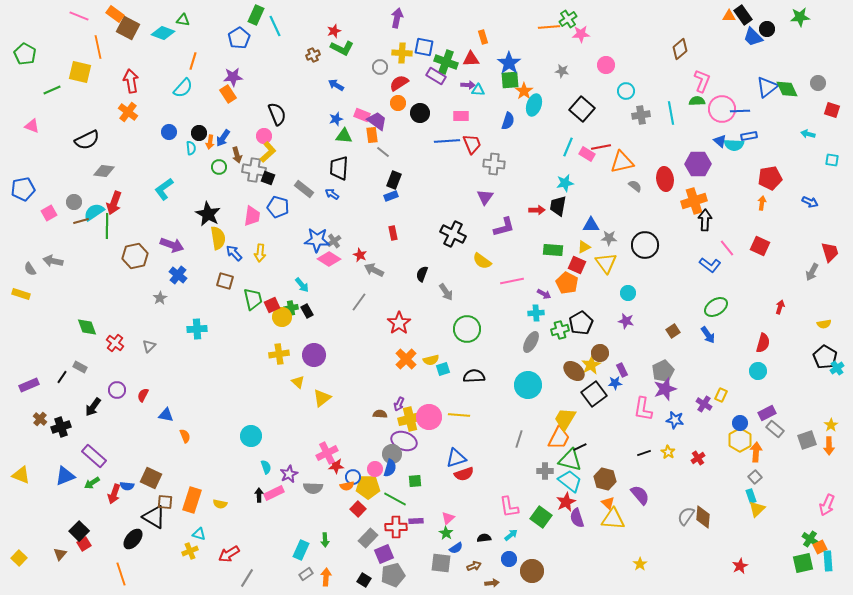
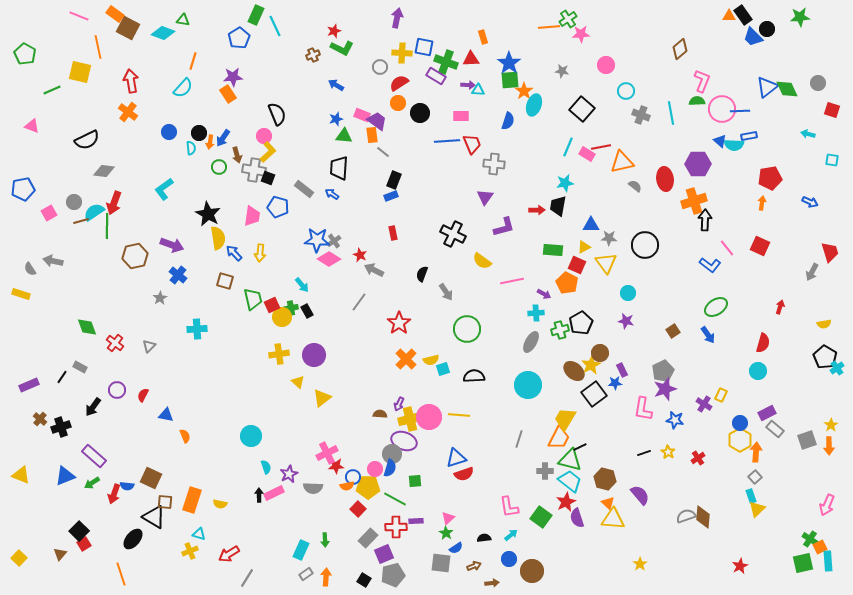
gray cross at (641, 115): rotated 30 degrees clockwise
gray semicircle at (686, 516): rotated 36 degrees clockwise
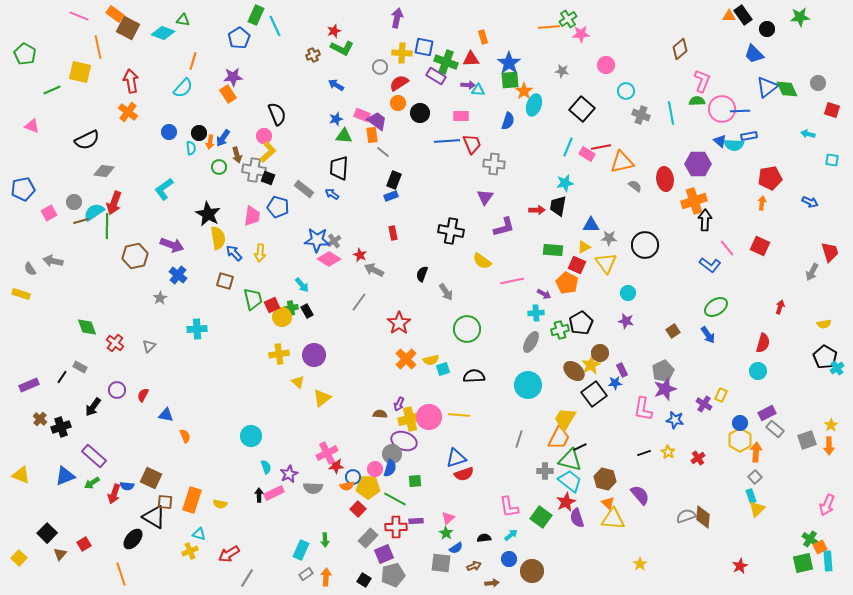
blue trapezoid at (753, 37): moved 1 px right, 17 px down
black cross at (453, 234): moved 2 px left, 3 px up; rotated 15 degrees counterclockwise
black square at (79, 531): moved 32 px left, 2 px down
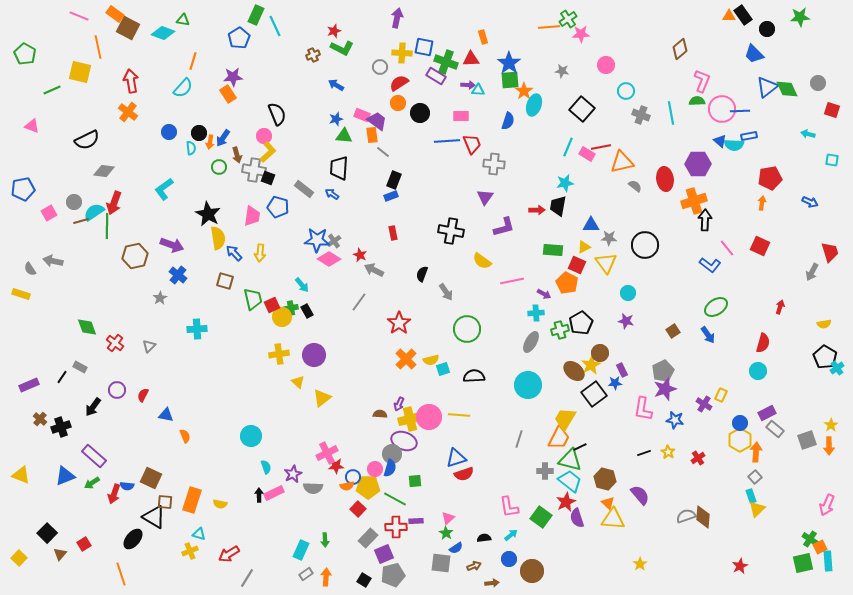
purple star at (289, 474): moved 4 px right
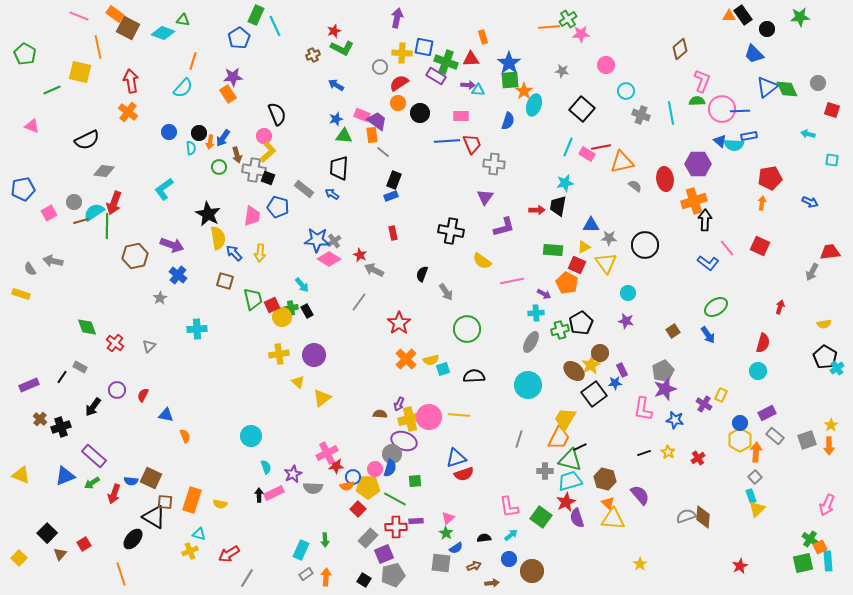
red trapezoid at (830, 252): rotated 80 degrees counterclockwise
blue L-shape at (710, 265): moved 2 px left, 2 px up
gray rectangle at (775, 429): moved 7 px down
cyan trapezoid at (570, 481): rotated 55 degrees counterclockwise
blue semicircle at (127, 486): moved 4 px right, 5 px up
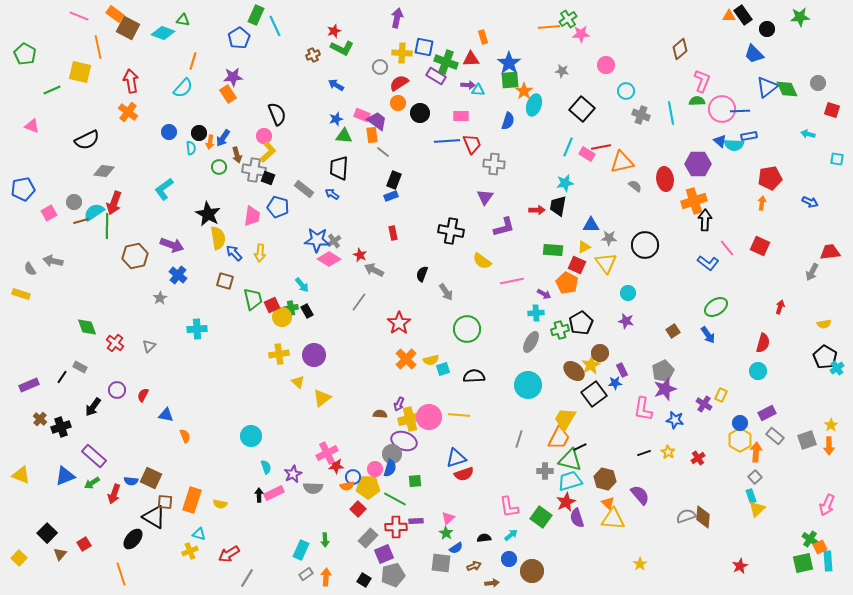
cyan square at (832, 160): moved 5 px right, 1 px up
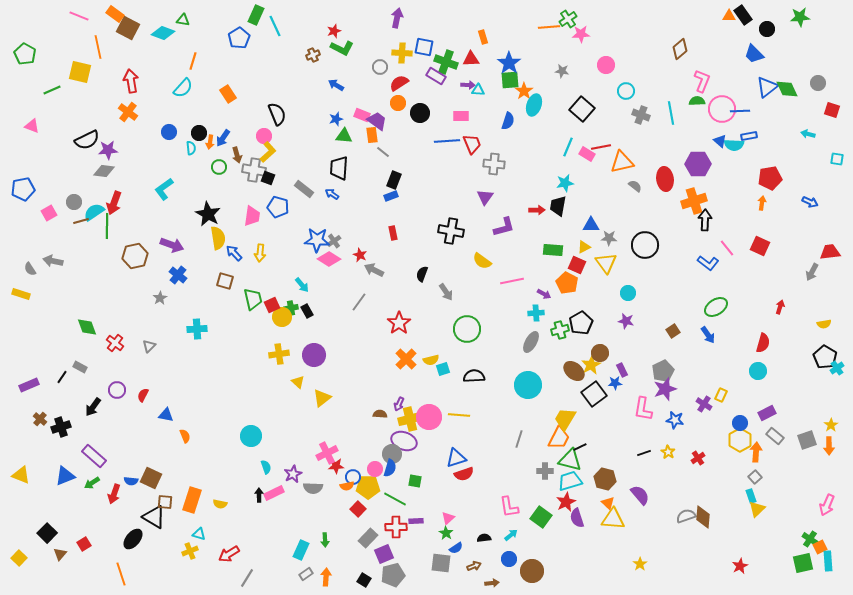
purple star at (233, 77): moved 125 px left, 73 px down
green square at (415, 481): rotated 16 degrees clockwise
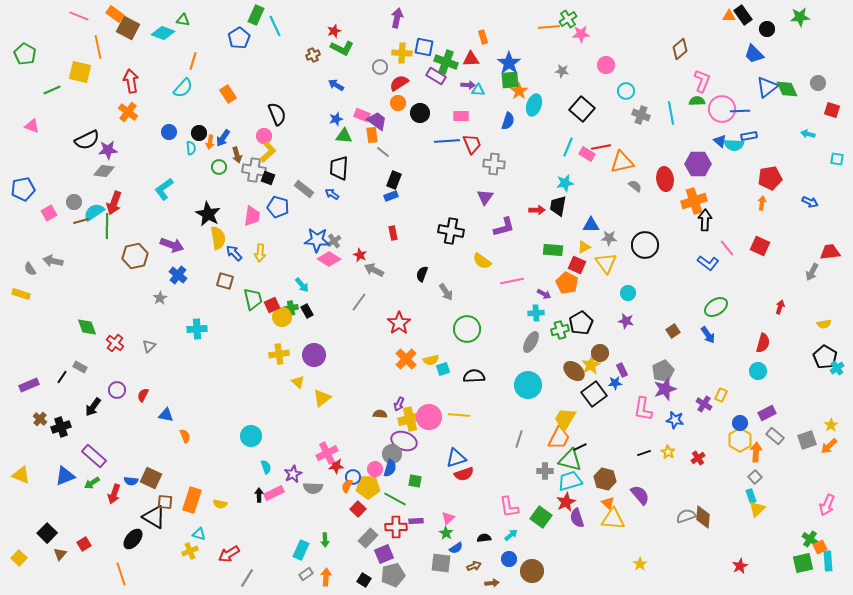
orange star at (524, 91): moved 5 px left
orange arrow at (829, 446): rotated 48 degrees clockwise
orange semicircle at (347, 486): rotated 128 degrees clockwise
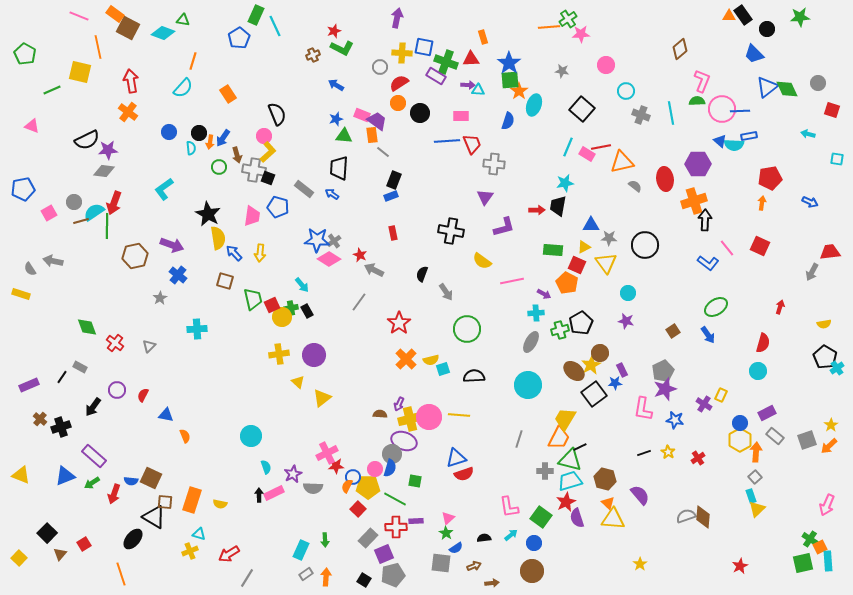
blue circle at (509, 559): moved 25 px right, 16 px up
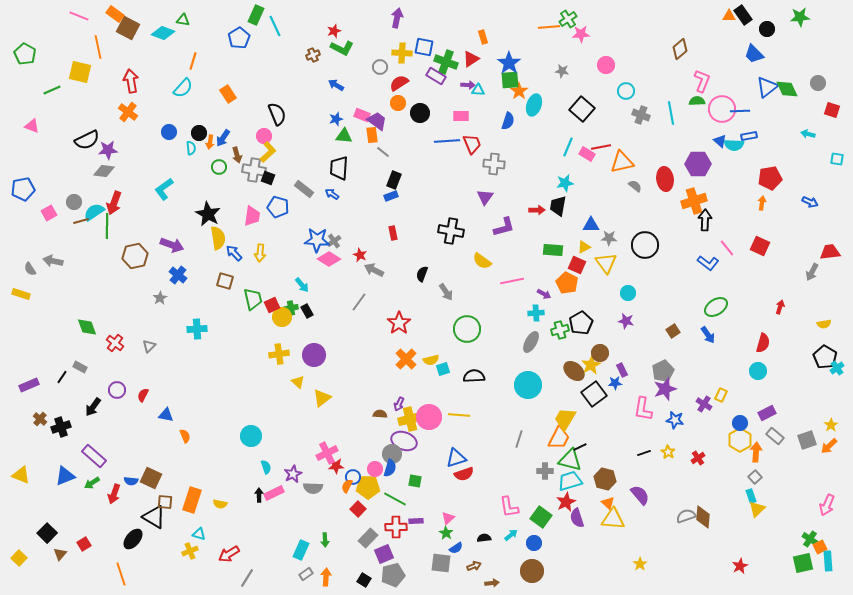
red triangle at (471, 59): rotated 30 degrees counterclockwise
